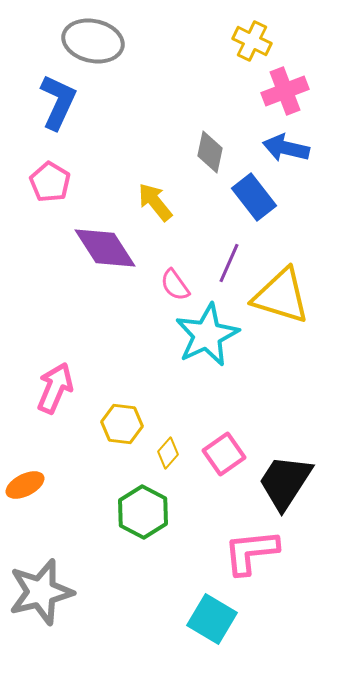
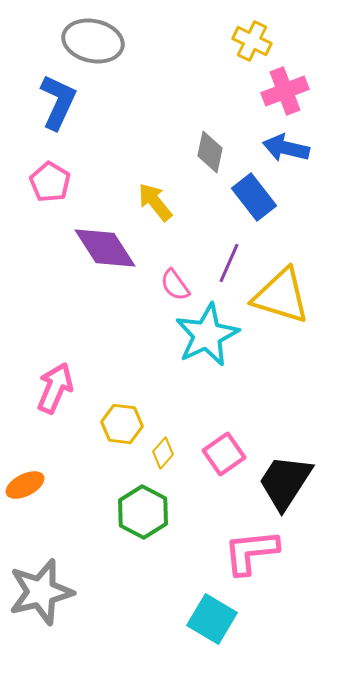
yellow diamond: moved 5 px left
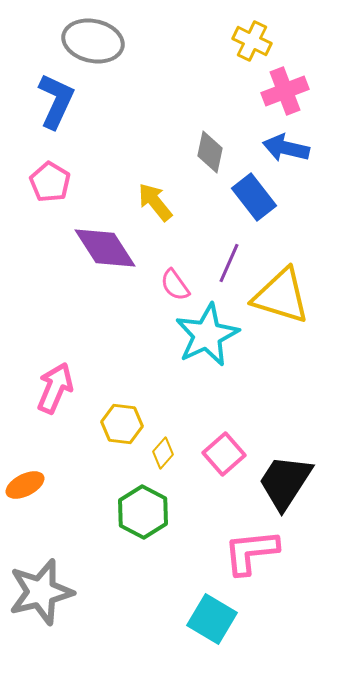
blue L-shape: moved 2 px left, 1 px up
pink square: rotated 6 degrees counterclockwise
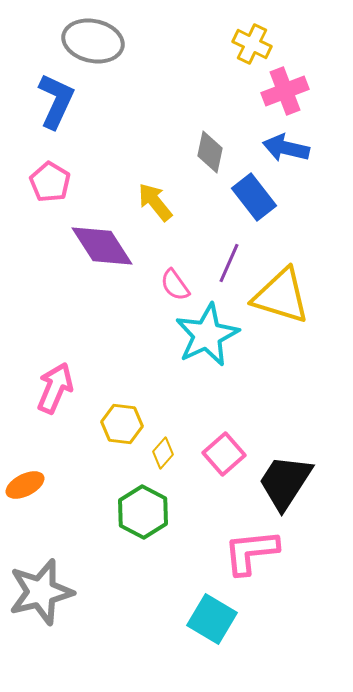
yellow cross: moved 3 px down
purple diamond: moved 3 px left, 2 px up
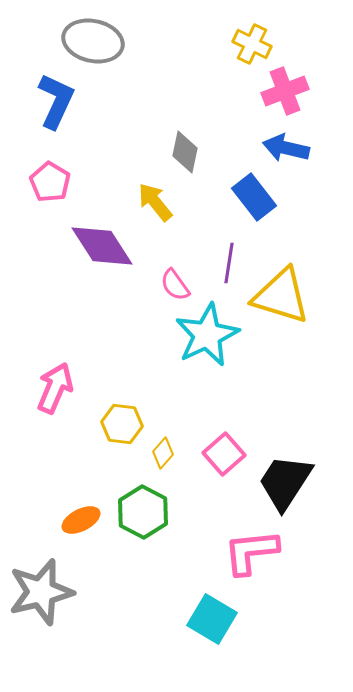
gray diamond: moved 25 px left
purple line: rotated 15 degrees counterclockwise
orange ellipse: moved 56 px right, 35 px down
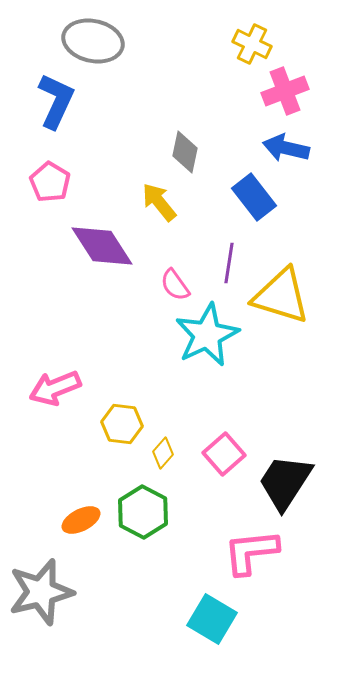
yellow arrow: moved 4 px right
pink arrow: rotated 135 degrees counterclockwise
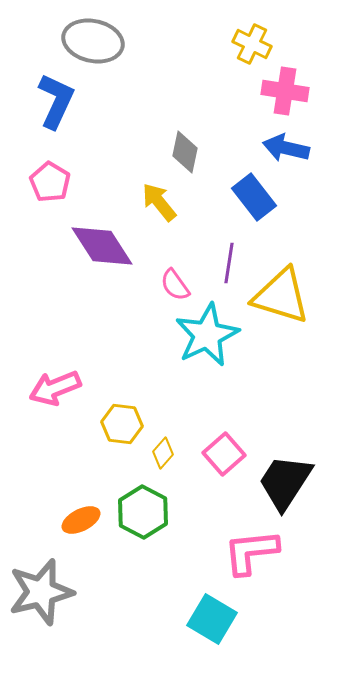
pink cross: rotated 30 degrees clockwise
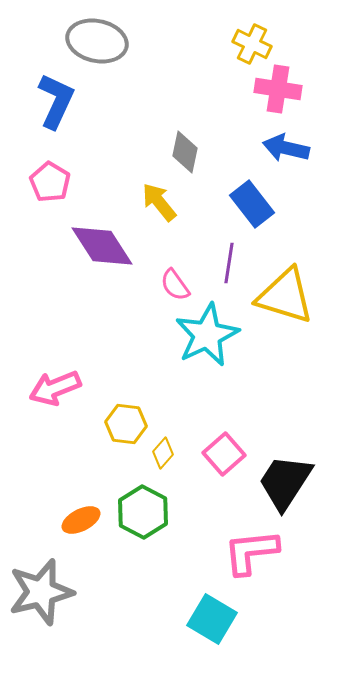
gray ellipse: moved 4 px right
pink cross: moved 7 px left, 2 px up
blue rectangle: moved 2 px left, 7 px down
yellow triangle: moved 4 px right
yellow hexagon: moved 4 px right
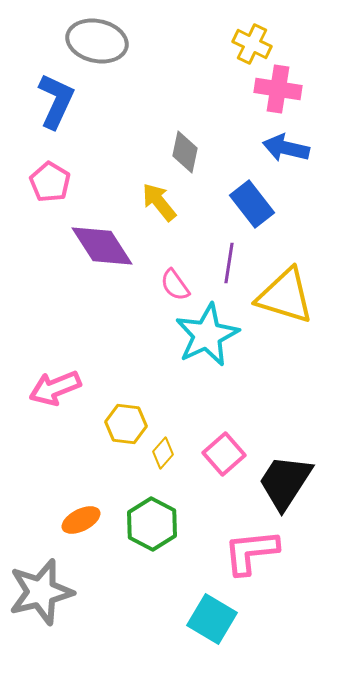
green hexagon: moved 9 px right, 12 px down
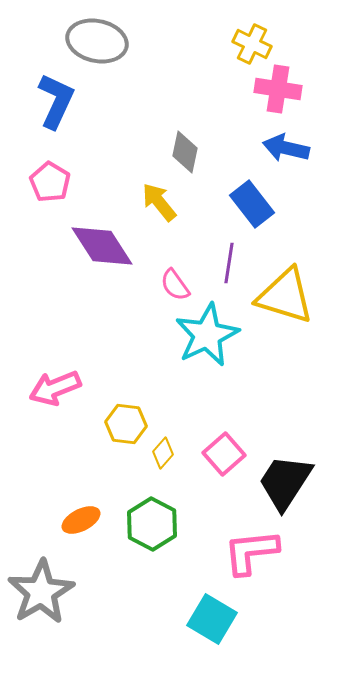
gray star: rotated 16 degrees counterclockwise
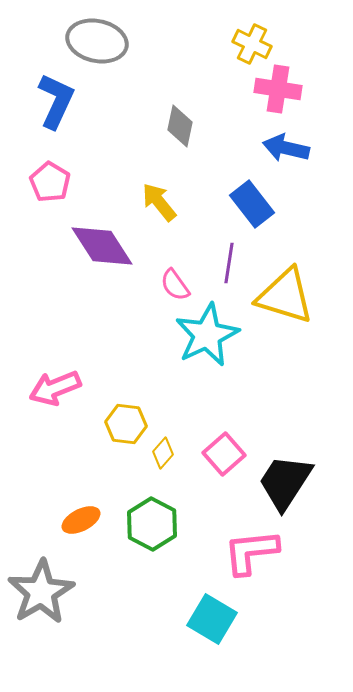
gray diamond: moved 5 px left, 26 px up
